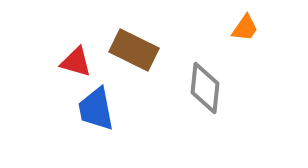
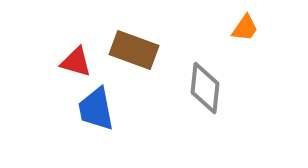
brown rectangle: rotated 6 degrees counterclockwise
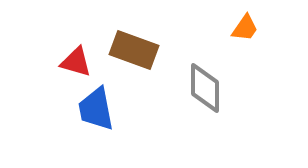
gray diamond: rotated 6 degrees counterclockwise
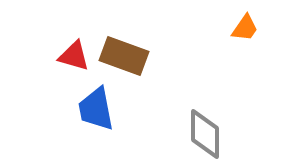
brown rectangle: moved 10 px left, 6 px down
red triangle: moved 2 px left, 6 px up
gray diamond: moved 46 px down
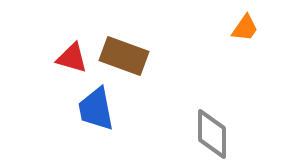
red triangle: moved 2 px left, 2 px down
gray diamond: moved 7 px right
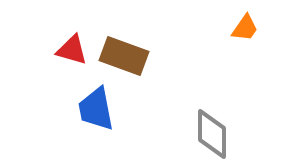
red triangle: moved 8 px up
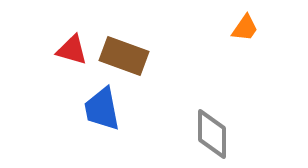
blue trapezoid: moved 6 px right
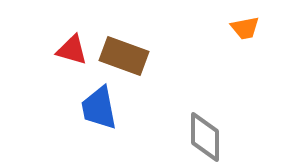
orange trapezoid: rotated 44 degrees clockwise
blue trapezoid: moved 3 px left, 1 px up
gray diamond: moved 7 px left, 3 px down
